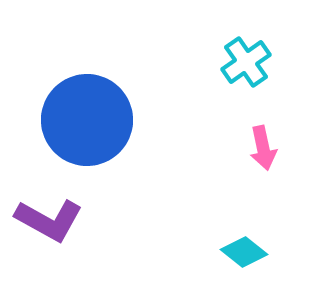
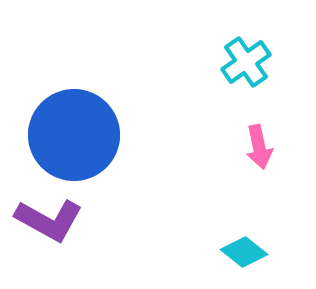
blue circle: moved 13 px left, 15 px down
pink arrow: moved 4 px left, 1 px up
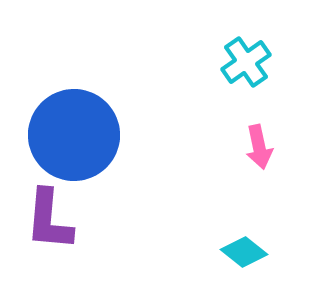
purple L-shape: rotated 66 degrees clockwise
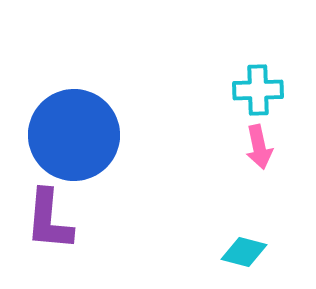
cyan cross: moved 12 px right, 28 px down; rotated 33 degrees clockwise
cyan diamond: rotated 24 degrees counterclockwise
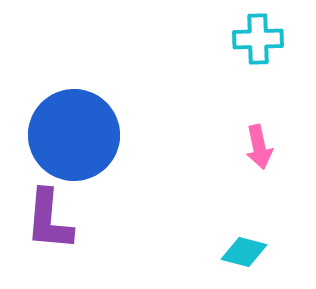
cyan cross: moved 51 px up
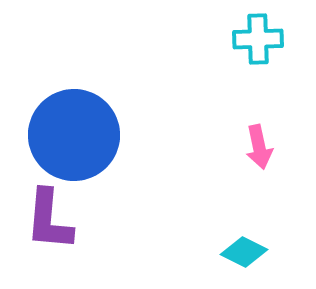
cyan diamond: rotated 12 degrees clockwise
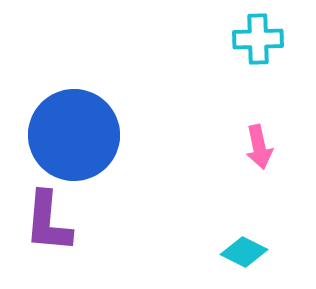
purple L-shape: moved 1 px left, 2 px down
